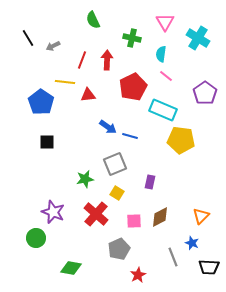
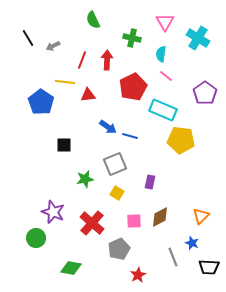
black square: moved 17 px right, 3 px down
red cross: moved 4 px left, 9 px down
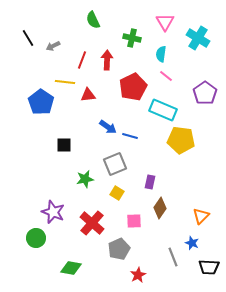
brown diamond: moved 9 px up; rotated 30 degrees counterclockwise
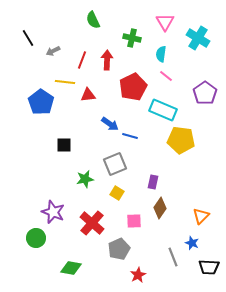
gray arrow: moved 5 px down
blue arrow: moved 2 px right, 3 px up
purple rectangle: moved 3 px right
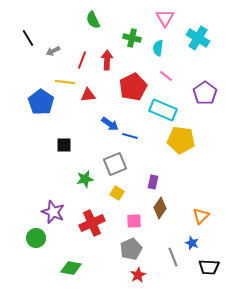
pink triangle: moved 4 px up
cyan semicircle: moved 3 px left, 6 px up
red cross: rotated 25 degrees clockwise
gray pentagon: moved 12 px right
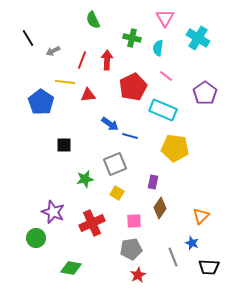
yellow pentagon: moved 6 px left, 8 px down
gray pentagon: rotated 15 degrees clockwise
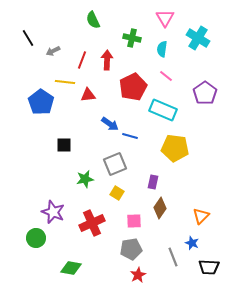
cyan semicircle: moved 4 px right, 1 px down
